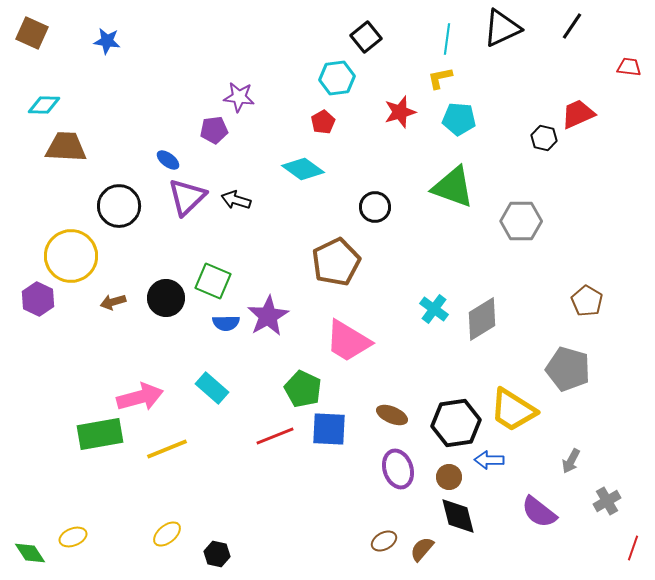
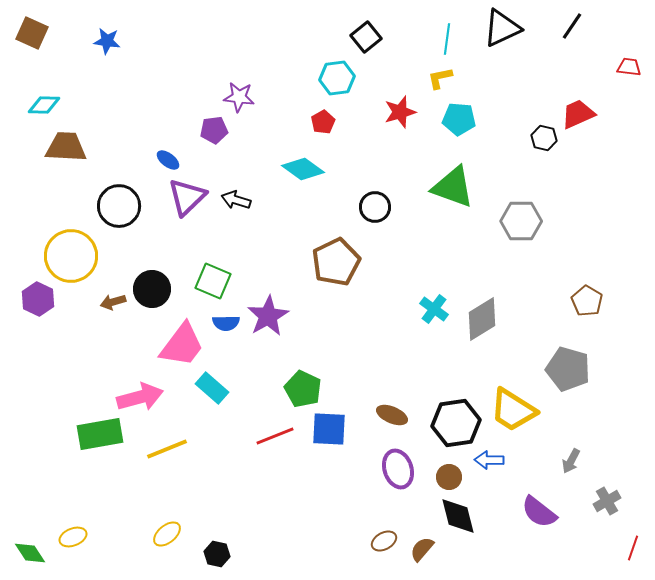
black circle at (166, 298): moved 14 px left, 9 px up
pink trapezoid at (348, 341): moved 166 px left, 4 px down; rotated 84 degrees counterclockwise
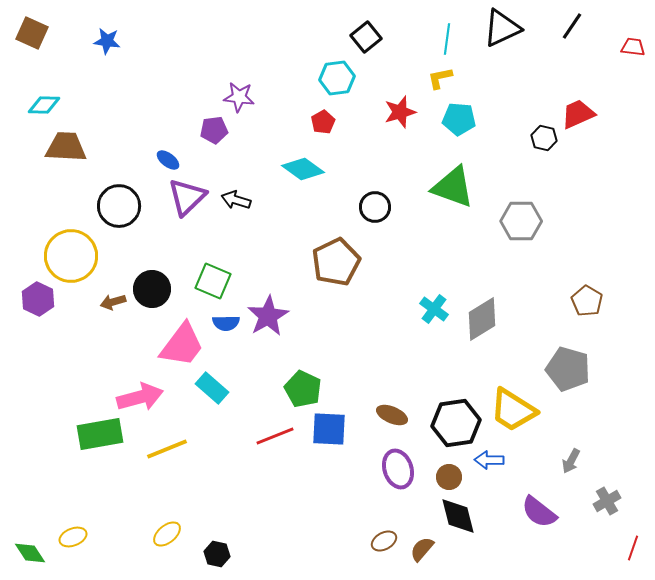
red trapezoid at (629, 67): moved 4 px right, 20 px up
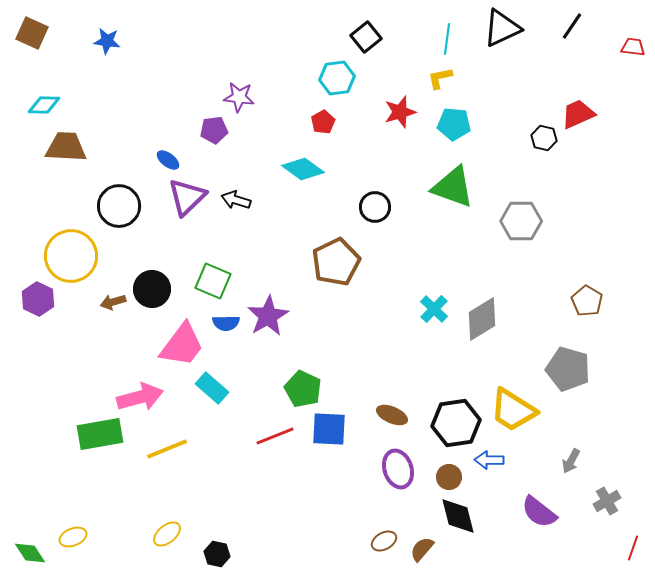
cyan pentagon at (459, 119): moved 5 px left, 5 px down
cyan cross at (434, 309): rotated 8 degrees clockwise
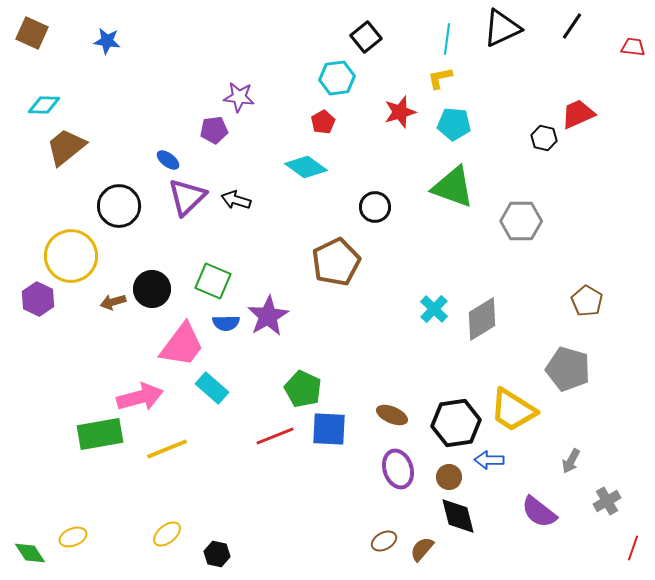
brown trapezoid at (66, 147): rotated 42 degrees counterclockwise
cyan diamond at (303, 169): moved 3 px right, 2 px up
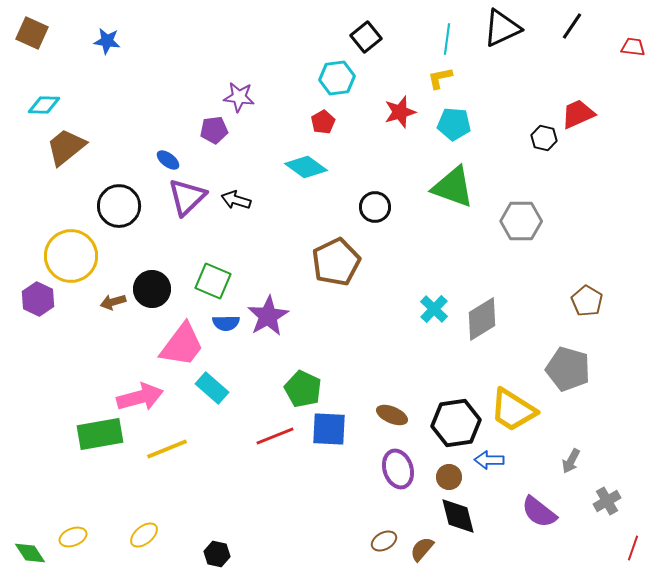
yellow ellipse at (167, 534): moved 23 px left, 1 px down
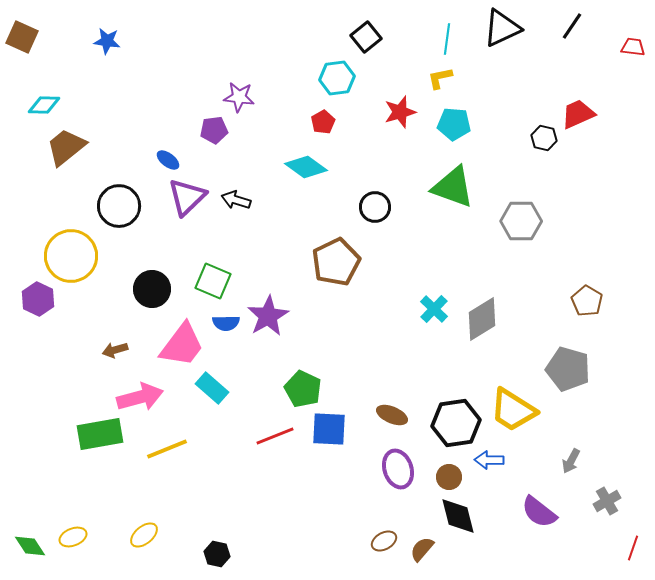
brown square at (32, 33): moved 10 px left, 4 px down
brown arrow at (113, 302): moved 2 px right, 48 px down
green diamond at (30, 553): moved 7 px up
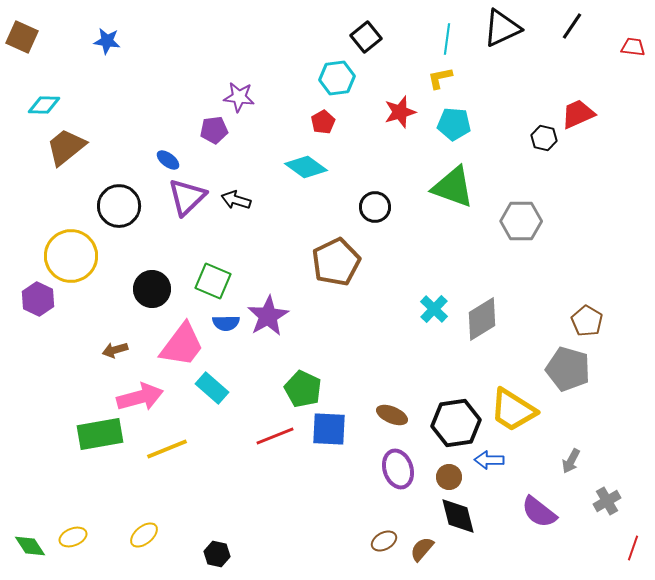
brown pentagon at (587, 301): moved 20 px down
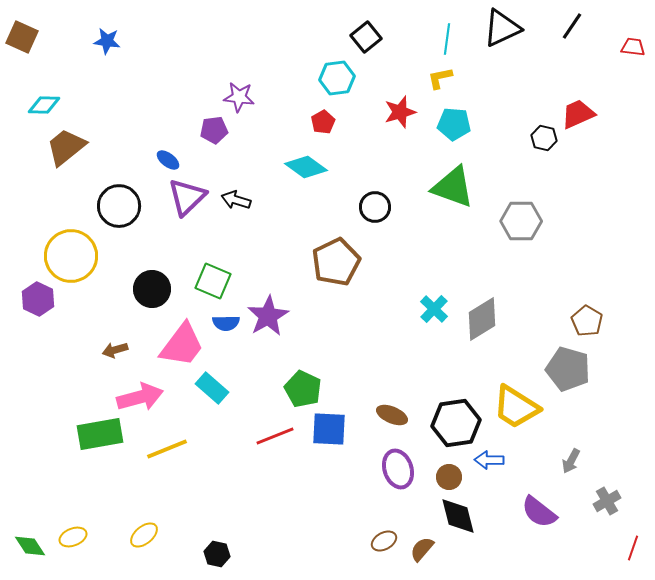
yellow trapezoid at (513, 410): moved 3 px right, 3 px up
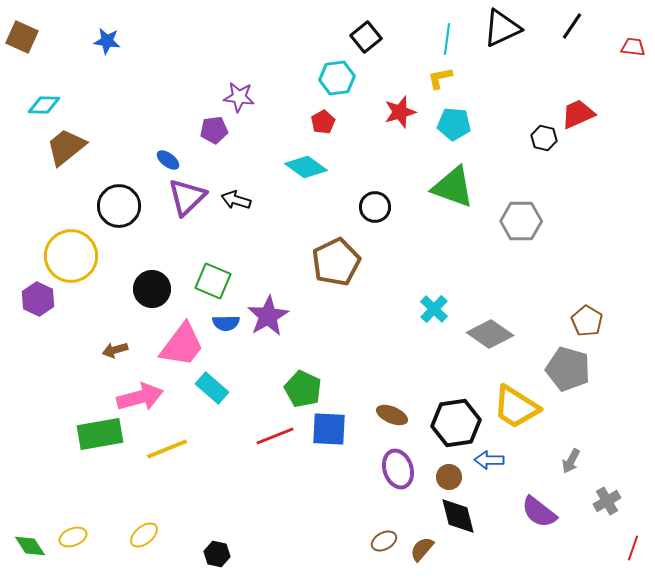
gray diamond at (482, 319): moved 8 px right, 15 px down; rotated 66 degrees clockwise
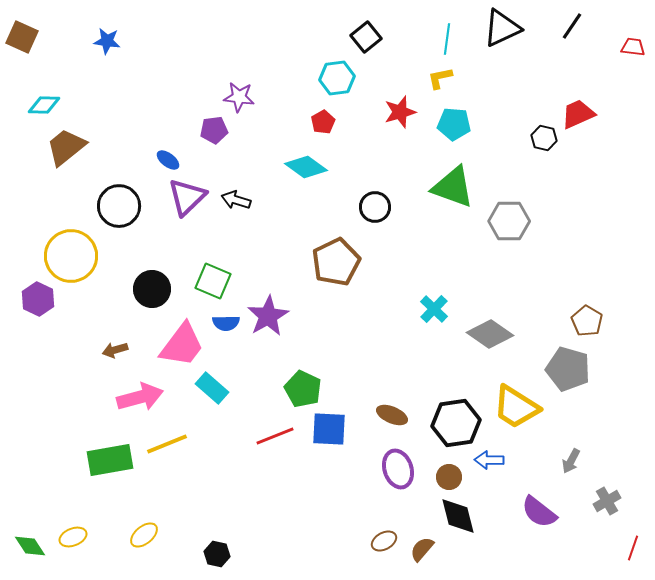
gray hexagon at (521, 221): moved 12 px left
green rectangle at (100, 434): moved 10 px right, 26 px down
yellow line at (167, 449): moved 5 px up
